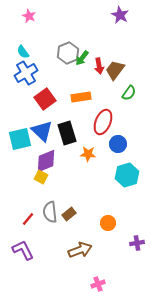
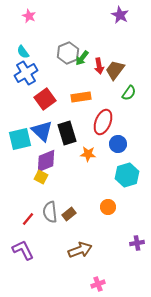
orange circle: moved 16 px up
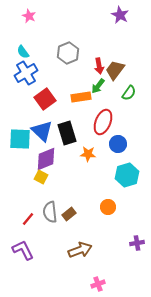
green arrow: moved 16 px right, 28 px down
cyan square: rotated 15 degrees clockwise
purple diamond: moved 2 px up
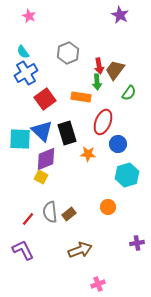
green arrow: moved 1 px left, 4 px up; rotated 42 degrees counterclockwise
orange rectangle: rotated 18 degrees clockwise
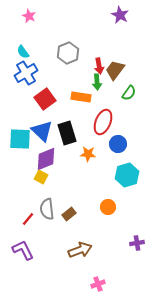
gray semicircle: moved 3 px left, 3 px up
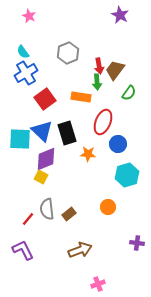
purple cross: rotated 16 degrees clockwise
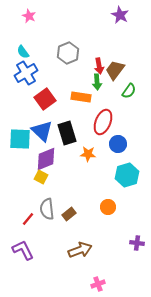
green semicircle: moved 2 px up
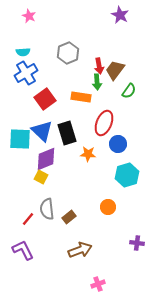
cyan semicircle: rotated 56 degrees counterclockwise
red ellipse: moved 1 px right, 1 px down
brown rectangle: moved 3 px down
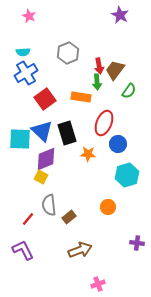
gray semicircle: moved 2 px right, 4 px up
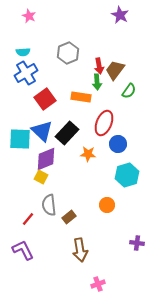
black rectangle: rotated 60 degrees clockwise
orange circle: moved 1 px left, 2 px up
brown arrow: rotated 100 degrees clockwise
